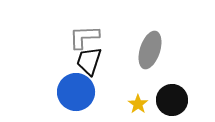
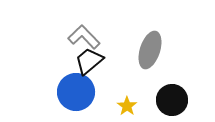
gray L-shape: rotated 48 degrees clockwise
black trapezoid: rotated 32 degrees clockwise
yellow star: moved 11 px left, 2 px down
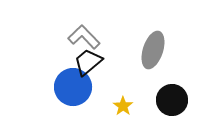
gray ellipse: moved 3 px right
black trapezoid: moved 1 px left, 1 px down
blue circle: moved 3 px left, 5 px up
yellow star: moved 4 px left
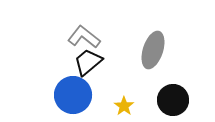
gray L-shape: rotated 8 degrees counterclockwise
blue circle: moved 8 px down
black circle: moved 1 px right
yellow star: moved 1 px right
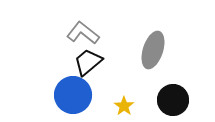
gray L-shape: moved 1 px left, 4 px up
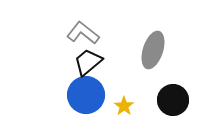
blue circle: moved 13 px right
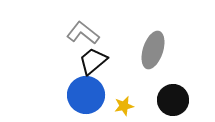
black trapezoid: moved 5 px right, 1 px up
yellow star: rotated 24 degrees clockwise
